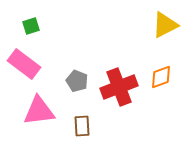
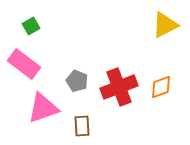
green square: rotated 12 degrees counterclockwise
orange diamond: moved 10 px down
pink triangle: moved 4 px right, 3 px up; rotated 12 degrees counterclockwise
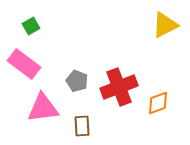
orange diamond: moved 3 px left, 16 px down
pink triangle: rotated 12 degrees clockwise
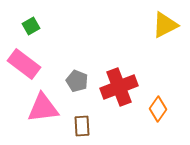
orange diamond: moved 6 px down; rotated 35 degrees counterclockwise
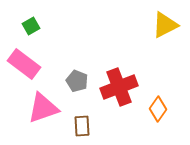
pink triangle: rotated 12 degrees counterclockwise
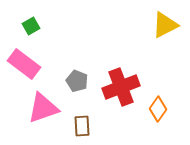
red cross: moved 2 px right
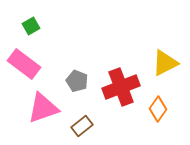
yellow triangle: moved 38 px down
brown rectangle: rotated 55 degrees clockwise
